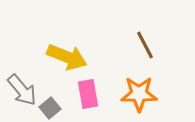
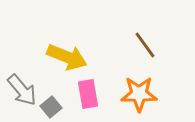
brown line: rotated 8 degrees counterclockwise
gray square: moved 1 px right, 1 px up
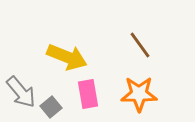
brown line: moved 5 px left
gray arrow: moved 1 px left, 2 px down
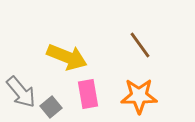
orange star: moved 2 px down
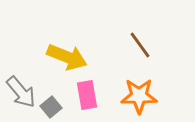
pink rectangle: moved 1 px left, 1 px down
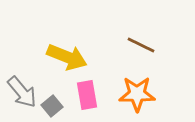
brown line: moved 1 px right; rotated 28 degrees counterclockwise
gray arrow: moved 1 px right
orange star: moved 2 px left, 2 px up
gray square: moved 1 px right, 1 px up
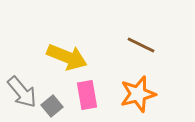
orange star: moved 1 px right; rotated 15 degrees counterclockwise
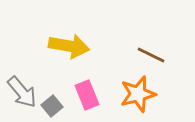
brown line: moved 10 px right, 10 px down
yellow arrow: moved 2 px right, 11 px up; rotated 12 degrees counterclockwise
pink rectangle: rotated 12 degrees counterclockwise
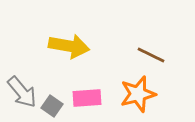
pink rectangle: moved 3 px down; rotated 72 degrees counterclockwise
gray square: rotated 15 degrees counterclockwise
